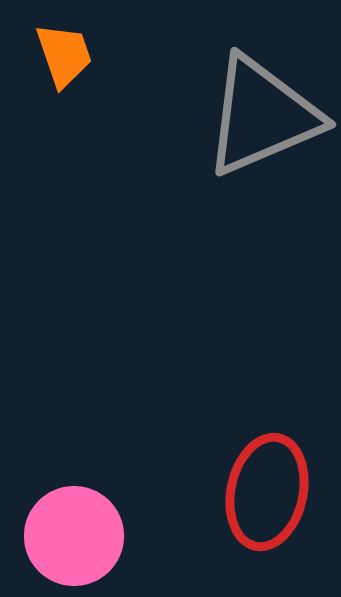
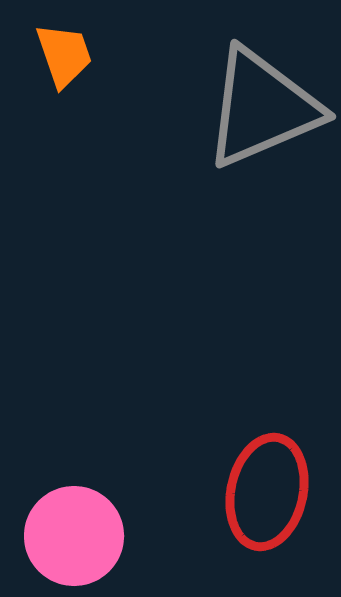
gray triangle: moved 8 px up
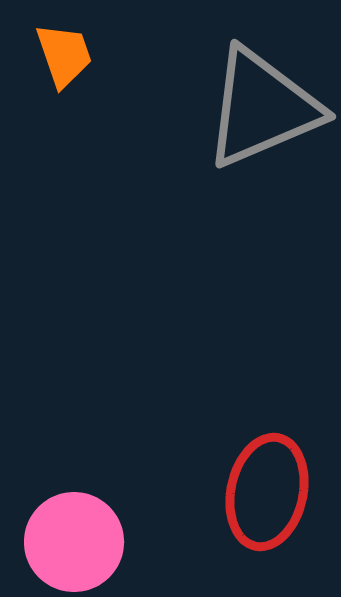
pink circle: moved 6 px down
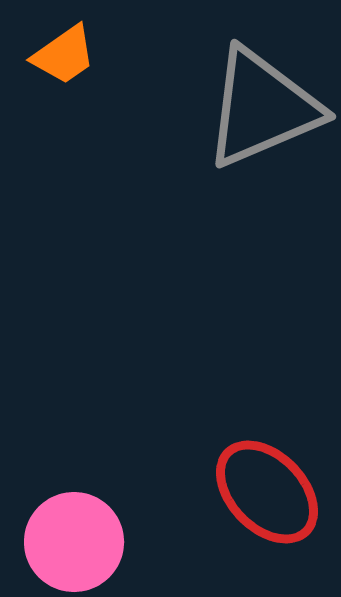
orange trapezoid: rotated 74 degrees clockwise
red ellipse: rotated 56 degrees counterclockwise
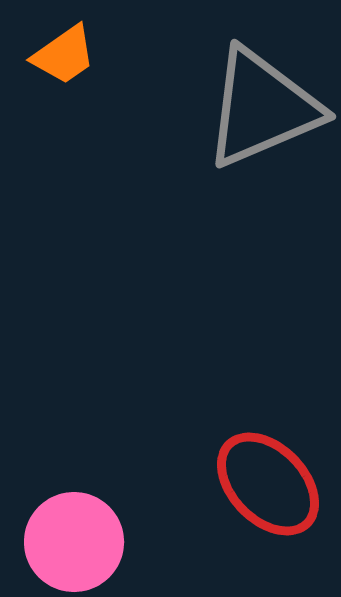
red ellipse: moved 1 px right, 8 px up
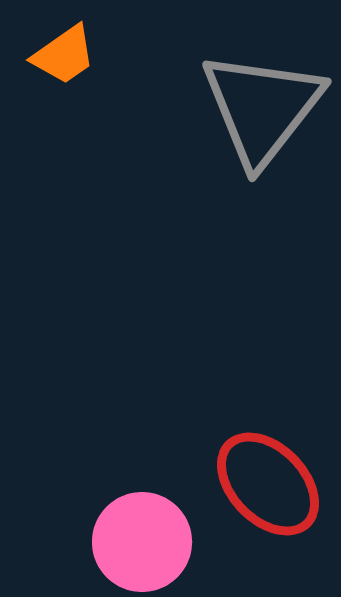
gray triangle: rotated 29 degrees counterclockwise
pink circle: moved 68 px right
